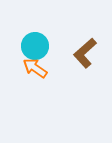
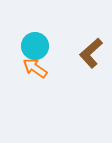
brown L-shape: moved 6 px right
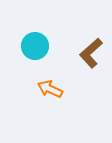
orange arrow: moved 15 px right, 21 px down; rotated 10 degrees counterclockwise
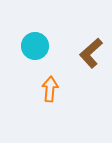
orange arrow: rotated 70 degrees clockwise
